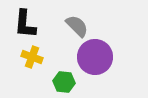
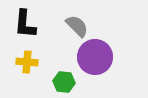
yellow cross: moved 5 px left, 5 px down; rotated 15 degrees counterclockwise
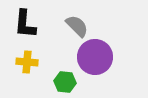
green hexagon: moved 1 px right
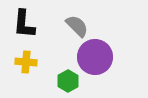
black L-shape: moved 1 px left
yellow cross: moved 1 px left
green hexagon: moved 3 px right, 1 px up; rotated 25 degrees clockwise
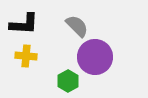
black L-shape: rotated 92 degrees counterclockwise
yellow cross: moved 6 px up
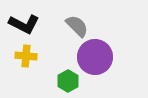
black L-shape: rotated 24 degrees clockwise
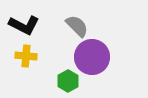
black L-shape: moved 1 px down
purple circle: moved 3 px left
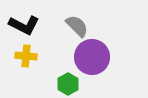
green hexagon: moved 3 px down
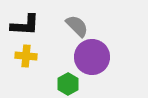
black L-shape: moved 1 px right; rotated 24 degrees counterclockwise
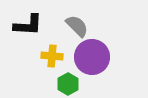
black L-shape: moved 3 px right
yellow cross: moved 26 px right
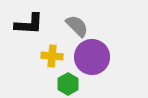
black L-shape: moved 1 px right, 1 px up
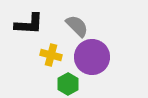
yellow cross: moved 1 px left, 1 px up; rotated 10 degrees clockwise
